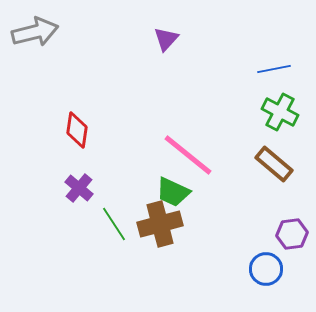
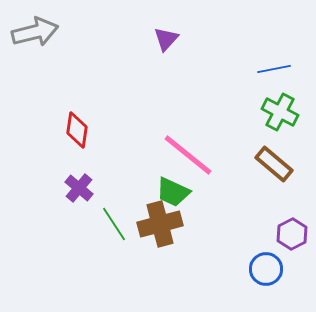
purple hexagon: rotated 20 degrees counterclockwise
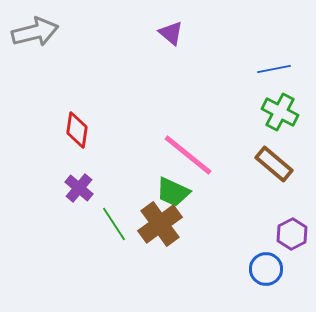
purple triangle: moved 5 px right, 6 px up; rotated 32 degrees counterclockwise
brown cross: rotated 21 degrees counterclockwise
